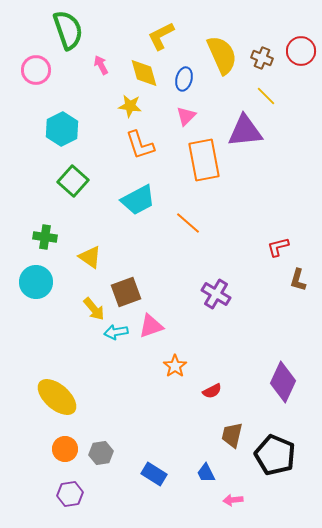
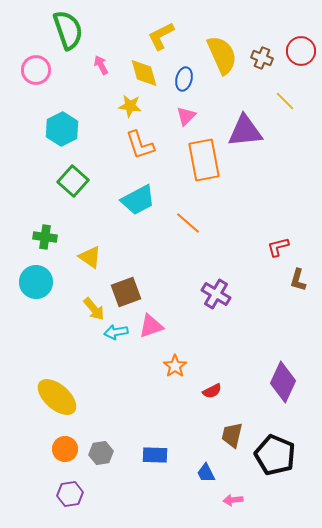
yellow line at (266, 96): moved 19 px right, 5 px down
blue rectangle at (154, 474): moved 1 px right, 19 px up; rotated 30 degrees counterclockwise
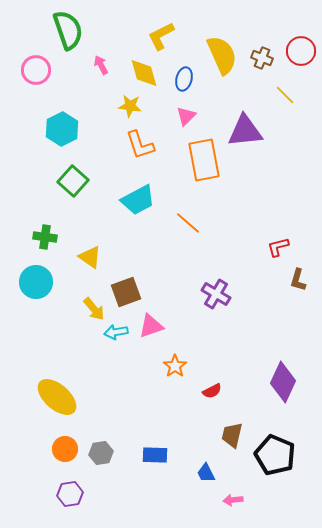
yellow line at (285, 101): moved 6 px up
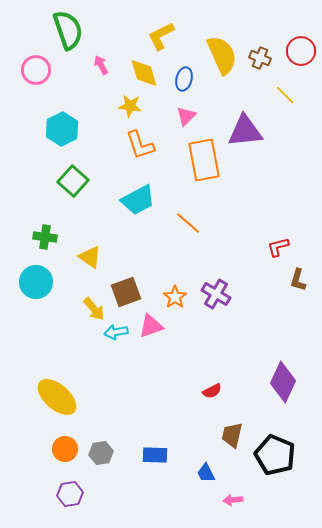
brown cross at (262, 58): moved 2 px left
orange star at (175, 366): moved 69 px up
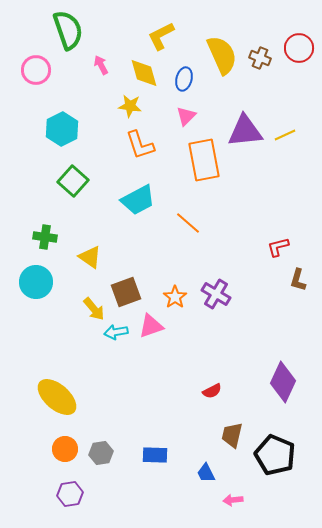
red circle at (301, 51): moved 2 px left, 3 px up
yellow line at (285, 95): moved 40 px down; rotated 70 degrees counterclockwise
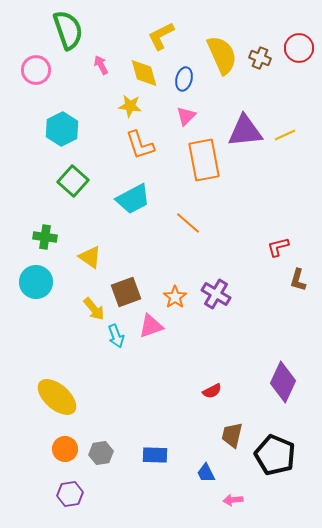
cyan trapezoid at (138, 200): moved 5 px left, 1 px up
cyan arrow at (116, 332): moved 4 px down; rotated 100 degrees counterclockwise
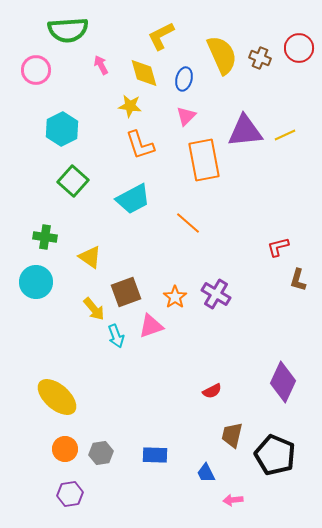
green semicircle at (68, 30): rotated 105 degrees clockwise
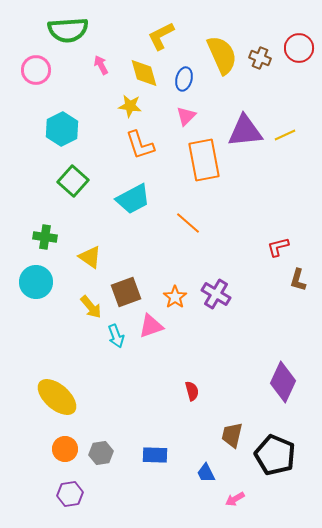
yellow arrow at (94, 309): moved 3 px left, 2 px up
red semicircle at (212, 391): moved 20 px left; rotated 78 degrees counterclockwise
pink arrow at (233, 500): moved 2 px right, 1 px up; rotated 24 degrees counterclockwise
